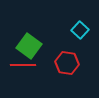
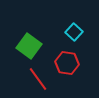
cyan square: moved 6 px left, 2 px down
red line: moved 15 px right, 14 px down; rotated 55 degrees clockwise
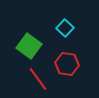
cyan square: moved 9 px left, 4 px up
red hexagon: moved 1 px down
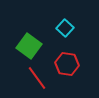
red line: moved 1 px left, 1 px up
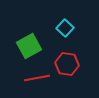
green square: rotated 25 degrees clockwise
red line: rotated 65 degrees counterclockwise
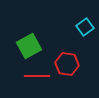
cyan square: moved 20 px right, 1 px up; rotated 12 degrees clockwise
red line: moved 2 px up; rotated 10 degrees clockwise
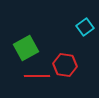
green square: moved 3 px left, 2 px down
red hexagon: moved 2 px left, 1 px down
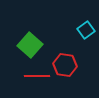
cyan square: moved 1 px right, 3 px down
green square: moved 4 px right, 3 px up; rotated 20 degrees counterclockwise
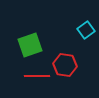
green square: rotated 30 degrees clockwise
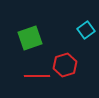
green square: moved 7 px up
red hexagon: rotated 25 degrees counterclockwise
